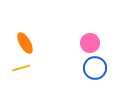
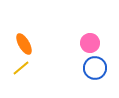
orange ellipse: moved 1 px left, 1 px down
yellow line: rotated 24 degrees counterclockwise
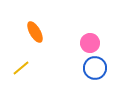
orange ellipse: moved 11 px right, 12 px up
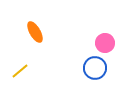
pink circle: moved 15 px right
yellow line: moved 1 px left, 3 px down
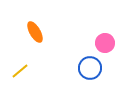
blue circle: moved 5 px left
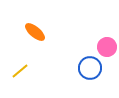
orange ellipse: rotated 20 degrees counterclockwise
pink circle: moved 2 px right, 4 px down
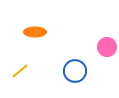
orange ellipse: rotated 40 degrees counterclockwise
blue circle: moved 15 px left, 3 px down
